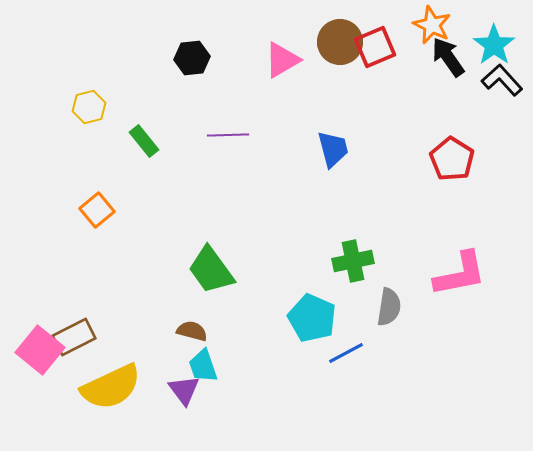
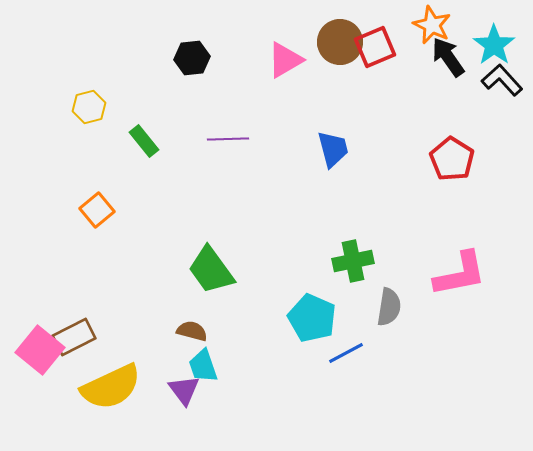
pink triangle: moved 3 px right
purple line: moved 4 px down
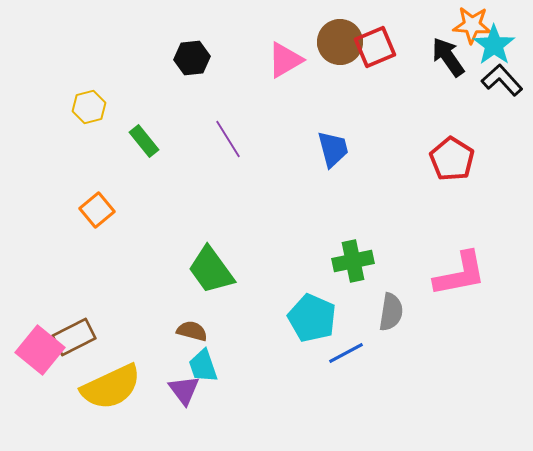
orange star: moved 40 px right; rotated 21 degrees counterclockwise
purple line: rotated 60 degrees clockwise
gray semicircle: moved 2 px right, 5 px down
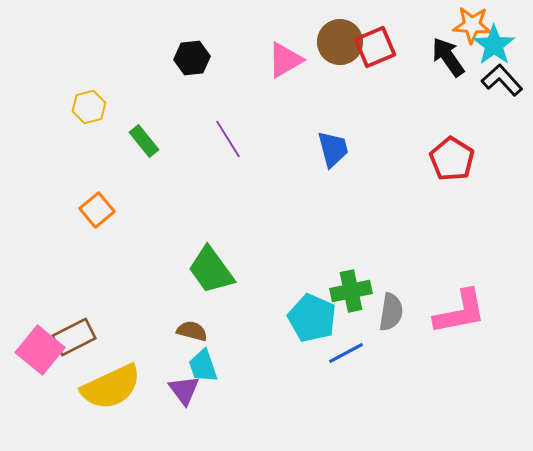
green cross: moved 2 px left, 30 px down
pink L-shape: moved 38 px down
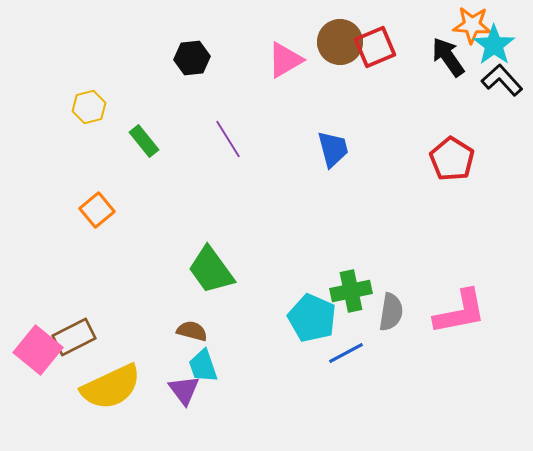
pink square: moved 2 px left
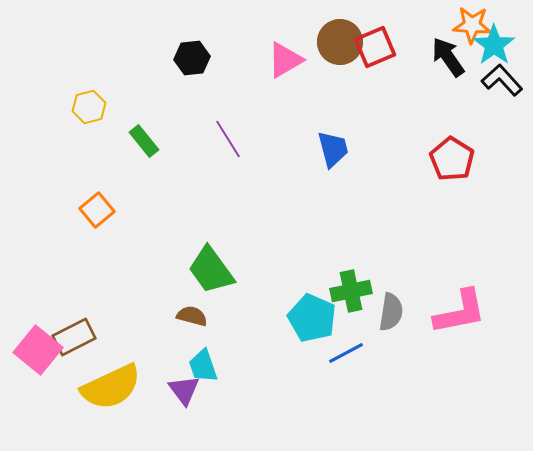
brown semicircle: moved 15 px up
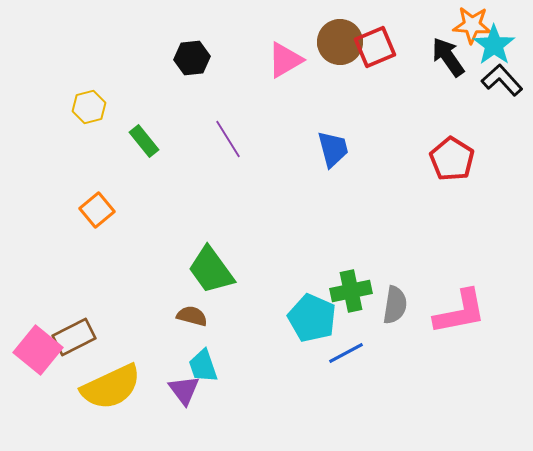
gray semicircle: moved 4 px right, 7 px up
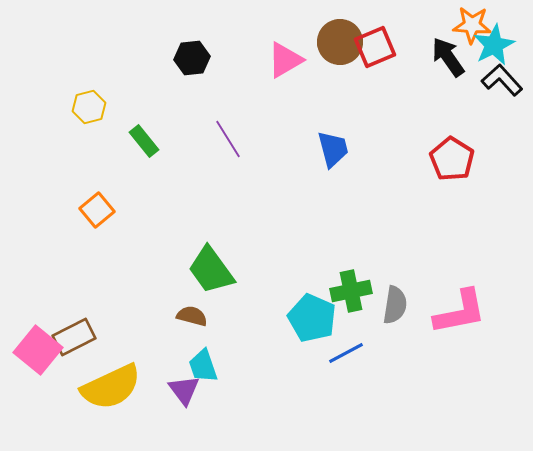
cyan star: rotated 9 degrees clockwise
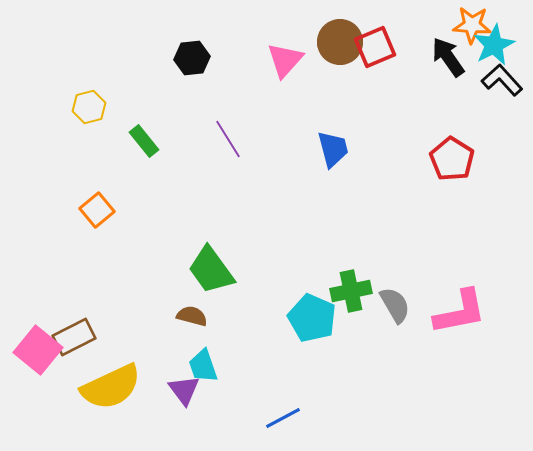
pink triangle: rotated 18 degrees counterclockwise
gray semicircle: rotated 39 degrees counterclockwise
blue line: moved 63 px left, 65 px down
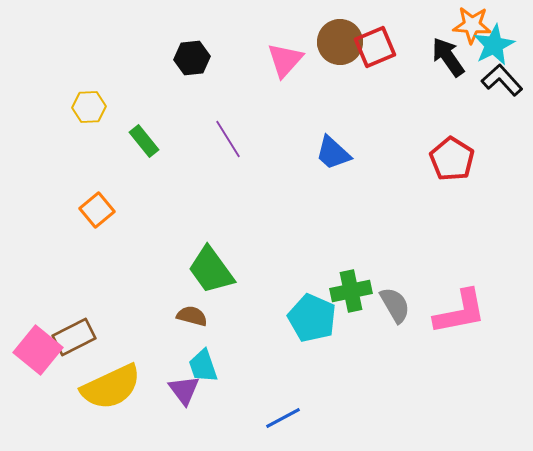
yellow hexagon: rotated 12 degrees clockwise
blue trapezoid: moved 4 px down; rotated 147 degrees clockwise
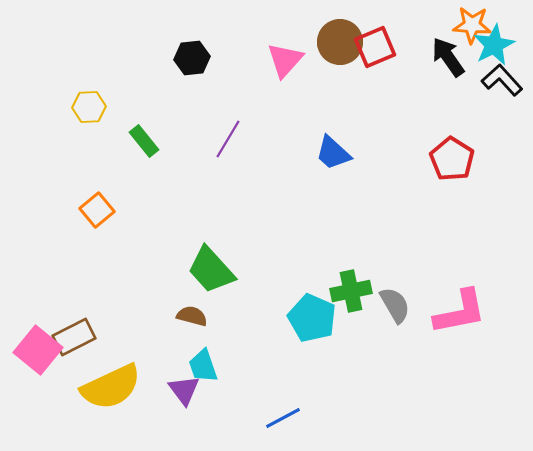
purple line: rotated 63 degrees clockwise
green trapezoid: rotated 6 degrees counterclockwise
